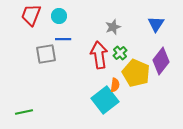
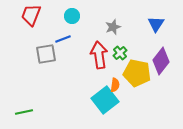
cyan circle: moved 13 px right
blue line: rotated 21 degrees counterclockwise
yellow pentagon: moved 1 px right; rotated 12 degrees counterclockwise
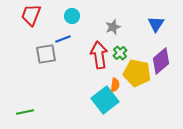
purple diamond: rotated 12 degrees clockwise
green line: moved 1 px right
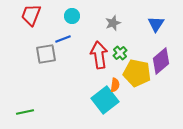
gray star: moved 4 px up
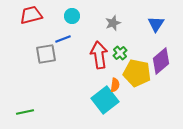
red trapezoid: rotated 55 degrees clockwise
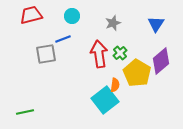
red arrow: moved 1 px up
yellow pentagon: rotated 20 degrees clockwise
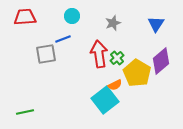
red trapezoid: moved 6 px left, 2 px down; rotated 10 degrees clockwise
green cross: moved 3 px left, 5 px down
orange semicircle: rotated 56 degrees clockwise
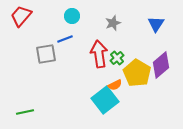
red trapezoid: moved 4 px left, 1 px up; rotated 45 degrees counterclockwise
blue line: moved 2 px right
purple diamond: moved 4 px down
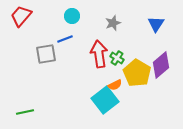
green cross: rotated 16 degrees counterclockwise
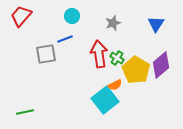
yellow pentagon: moved 1 px left, 3 px up
